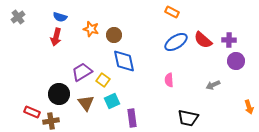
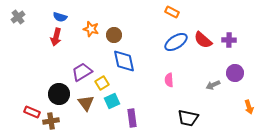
purple circle: moved 1 px left, 12 px down
yellow square: moved 1 px left, 3 px down; rotated 24 degrees clockwise
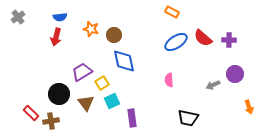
blue semicircle: rotated 24 degrees counterclockwise
red semicircle: moved 2 px up
purple circle: moved 1 px down
red rectangle: moved 1 px left, 1 px down; rotated 21 degrees clockwise
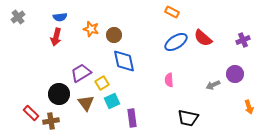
purple cross: moved 14 px right; rotated 24 degrees counterclockwise
purple trapezoid: moved 1 px left, 1 px down
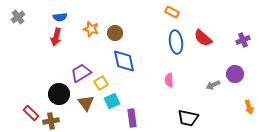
brown circle: moved 1 px right, 2 px up
blue ellipse: rotated 65 degrees counterclockwise
yellow square: moved 1 px left
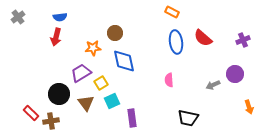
orange star: moved 2 px right, 19 px down; rotated 21 degrees counterclockwise
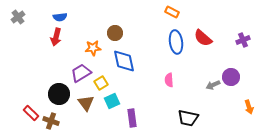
purple circle: moved 4 px left, 3 px down
brown cross: rotated 28 degrees clockwise
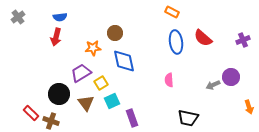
purple rectangle: rotated 12 degrees counterclockwise
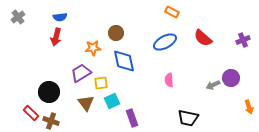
brown circle: moved 1 px right
blue ellipse: moved 11 px left; rotated 70 degrees clockwise
purple circle: moved 1 px down
yellow square: rotated 24 degrees clockwise
black circle: moved 10 px left, 2 px up
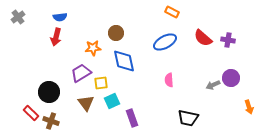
purple cross: moved 15 px left; rotated 32 degrees clockwise
